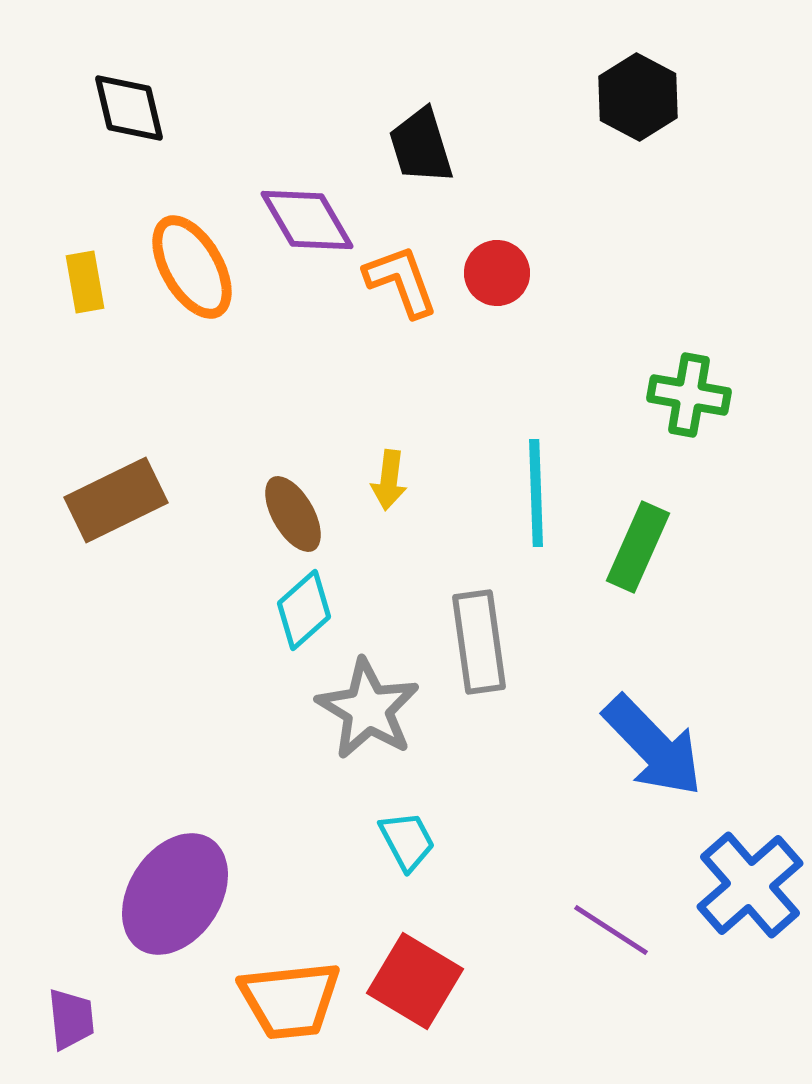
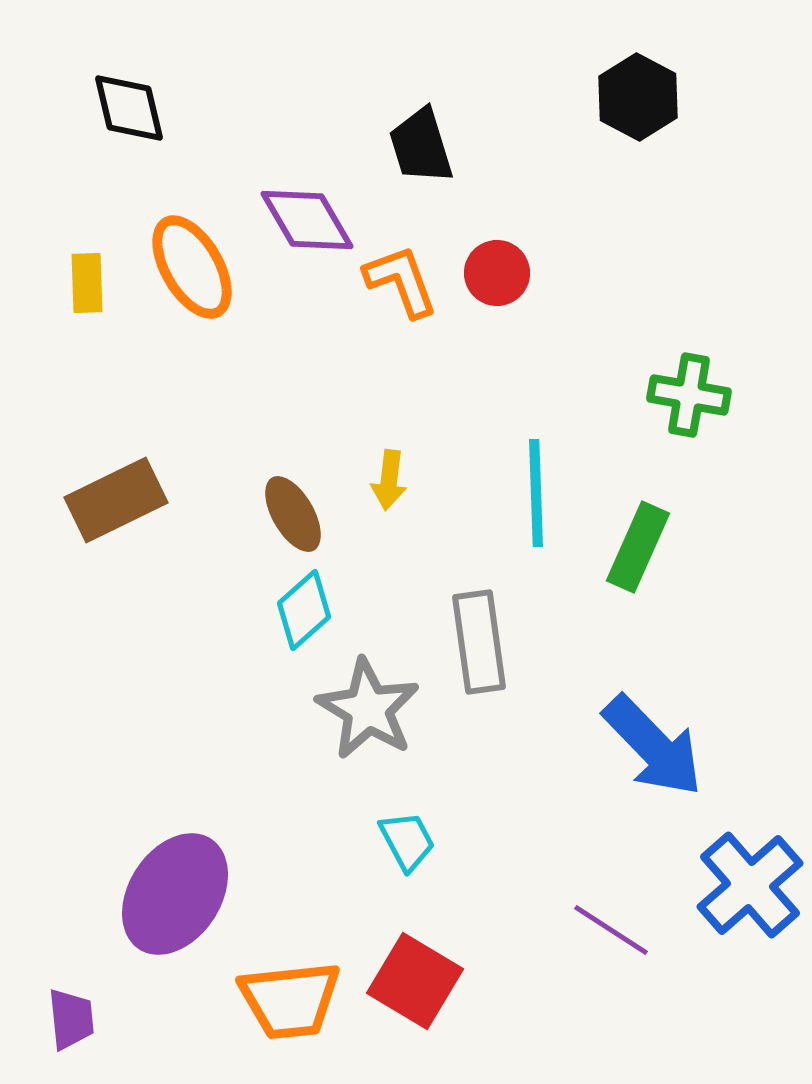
yellow rectangle: moved 2 px right, 1 px down; rotated 8 degrees clockwise
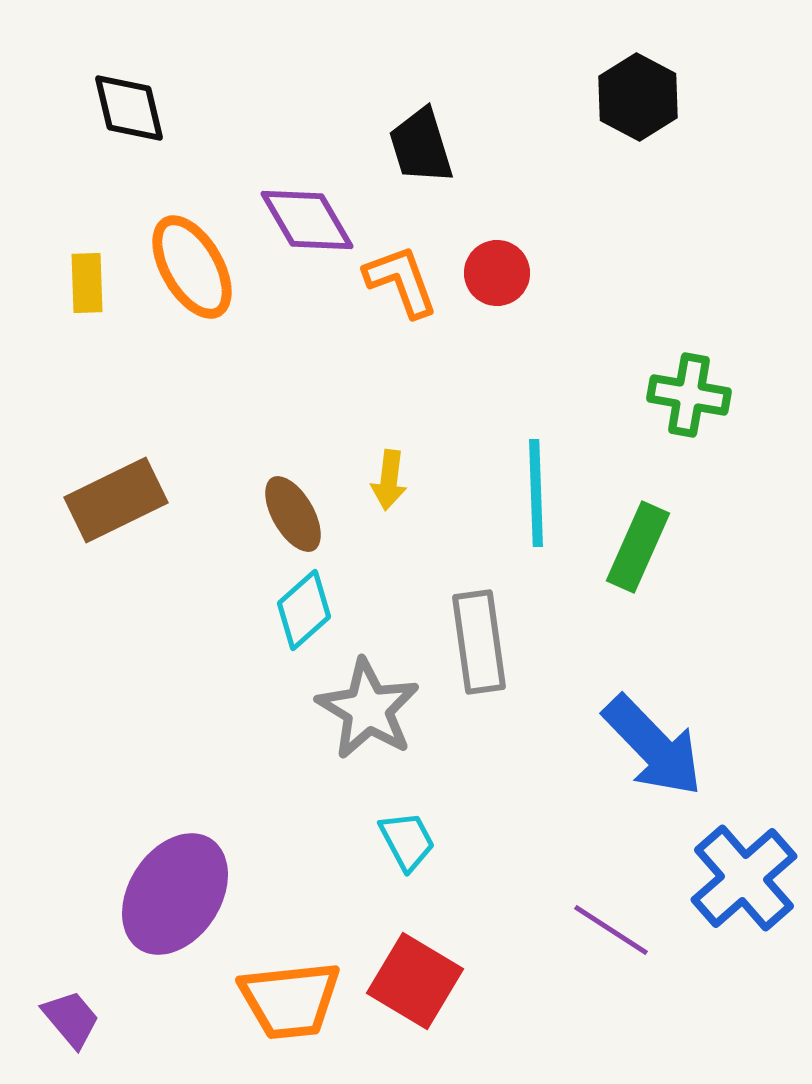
blue cross: moved 6 px left, 7 px up
purple trapezoid: rotated 34 degrees counterclockwise
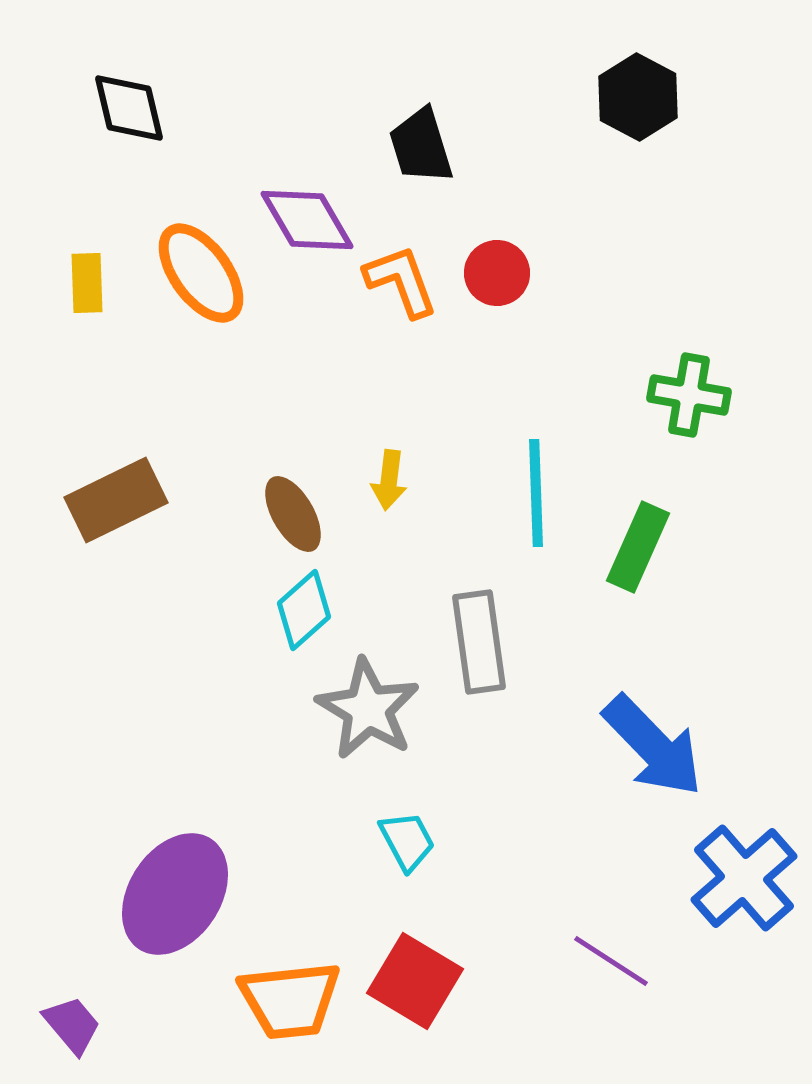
orange ellipse: moved 9 px right, 6 px down; rotated 6 degrees counterclockwise
purple line: moved 31 px down
purple trapezoid: moved 1 px right, 6 px down
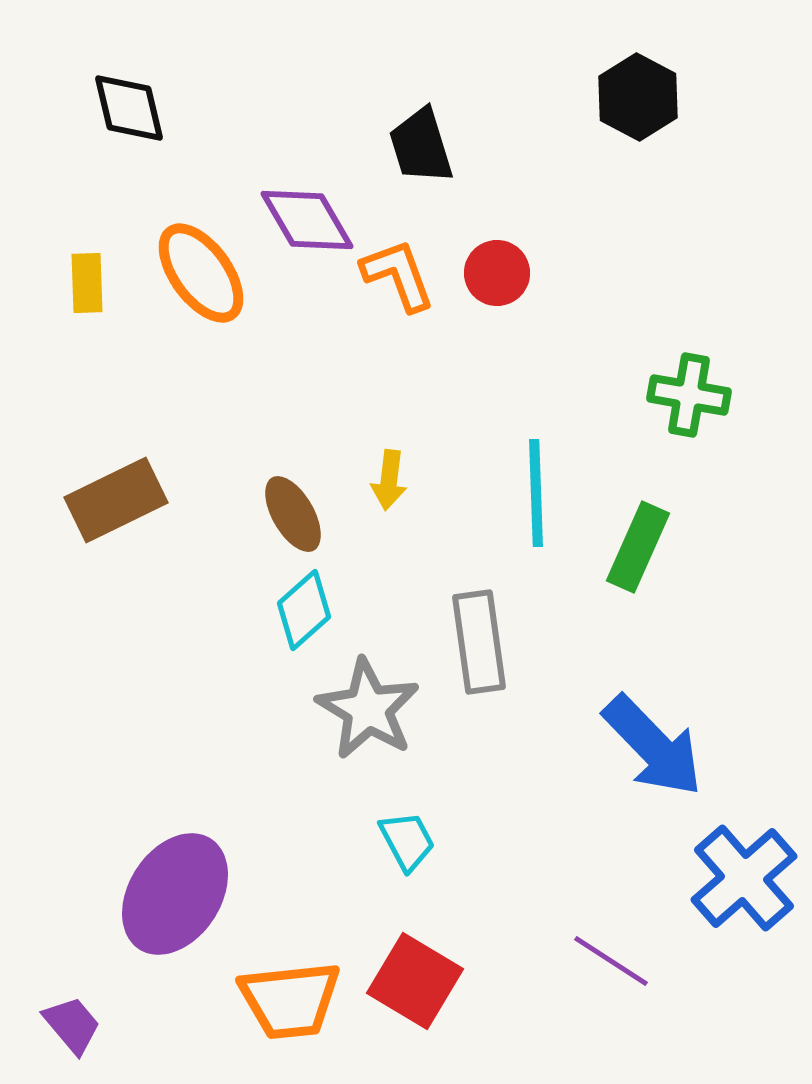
orange L-shape: moved 3 px left, 6 px up
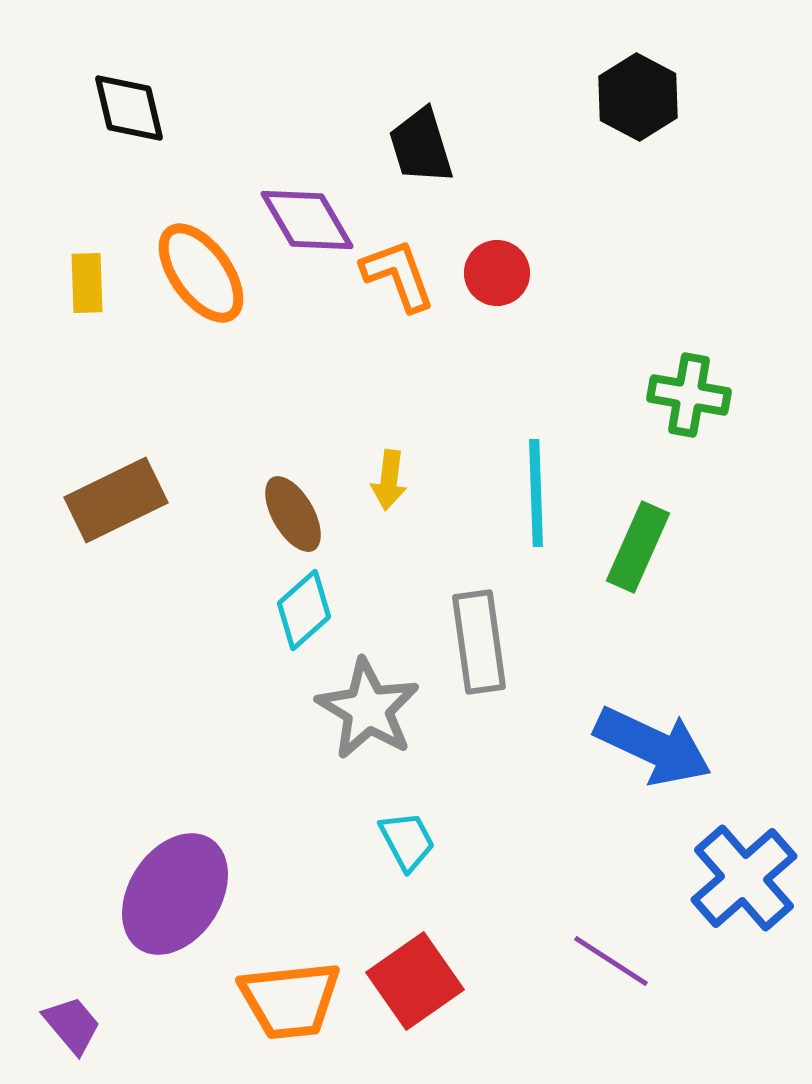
blue arrow: rotated 21 degrees counterclockwise
red square: rotated 24 degrees clockwise
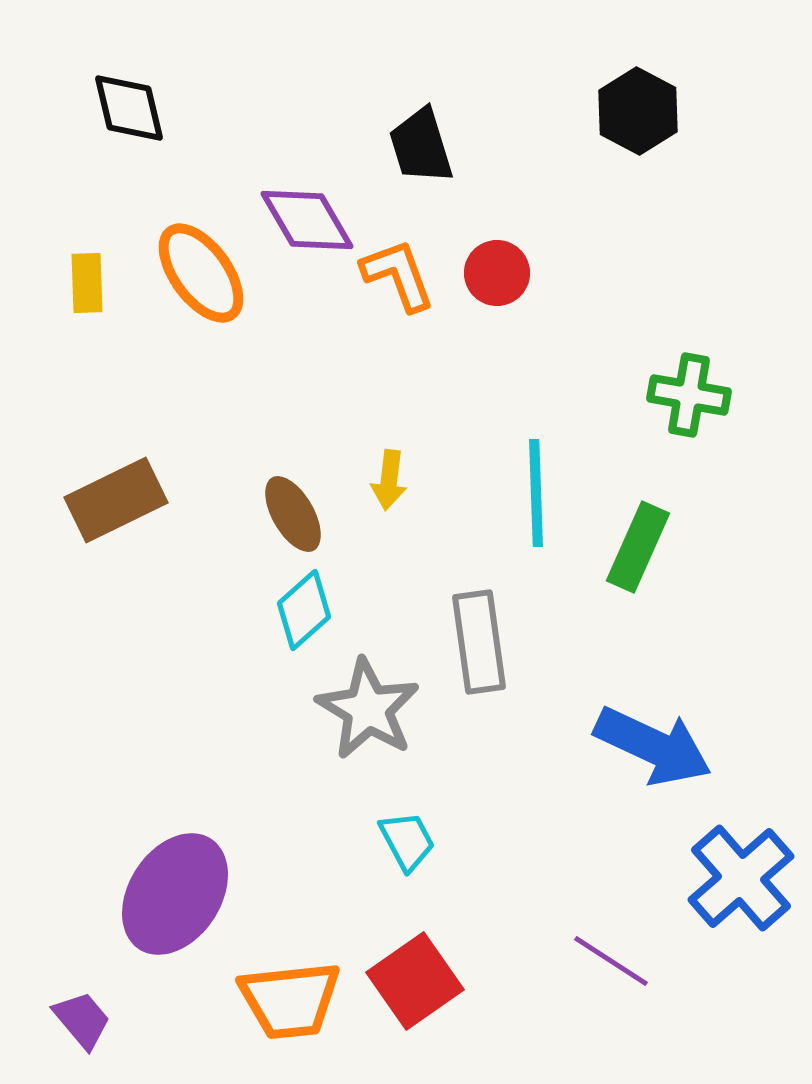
black hexagon: moved 14 px down
blue cross: moved 3 px left
purple trapezoid: moved 10 px right, 5 px up
